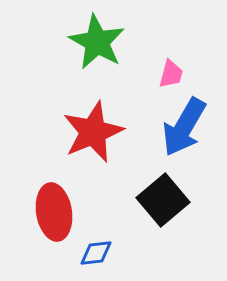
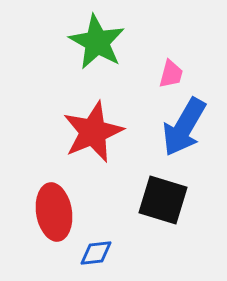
black square: rotated 33 degrees counterclockwise
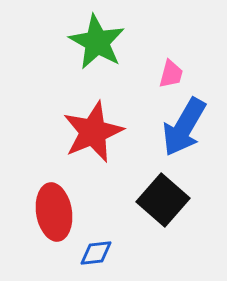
black square: rotated 24 degrees clockwise
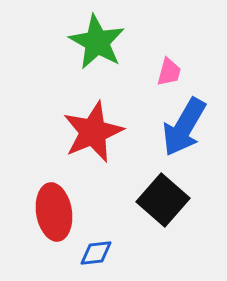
pink trapezoid: moved 2 px left, 2 px up
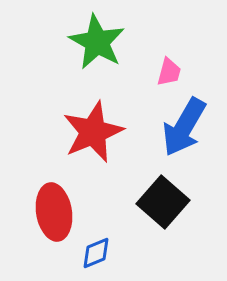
black square: moved 2 px down
blue diamond: rotated 16 degrees counterclockwise
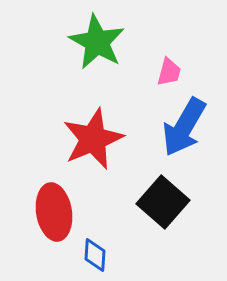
red star: moved 7 px down
blue diamond: moved 1 px left, 2 px down; rotated 64 degrees counterclockwise
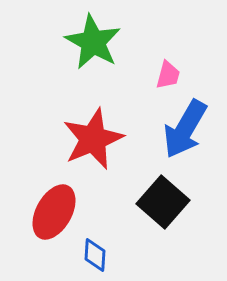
green star: moved 4 px left
pink trapezoid: moved 1 px left, 3 px down
blue arrow: moved 1 px right, 2 px down
red ellipse: rotated 38 degrees clockwise
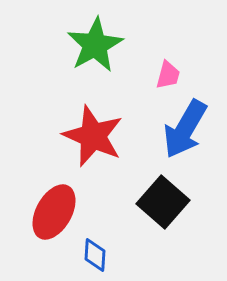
green star: moved 2 px right, 3 px down; rotated 14 degrees clockwise
red star: moved 3 px up; rotated 26 degrees counterclockwise
